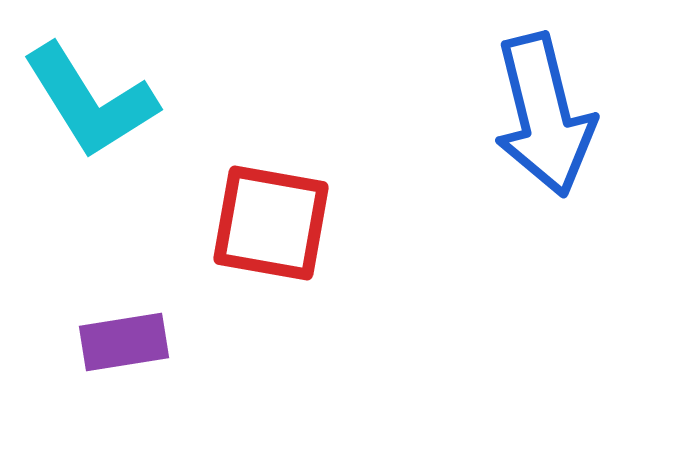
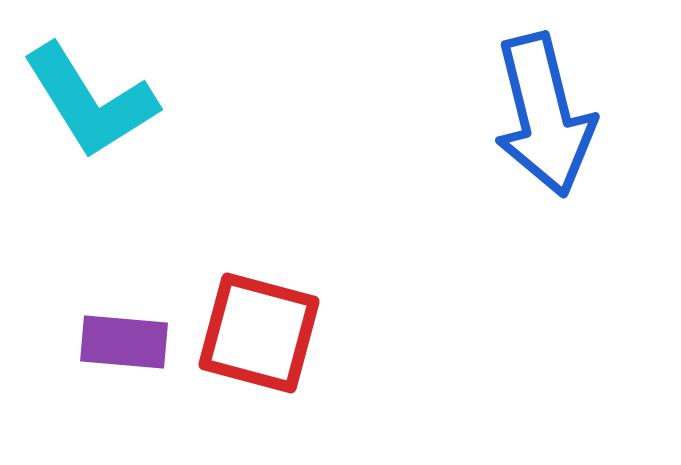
red square: moved 12 px left, 110 px down; rotated 5 degrees clockwise
purple rectangle: rotated 14 degrees clockwise
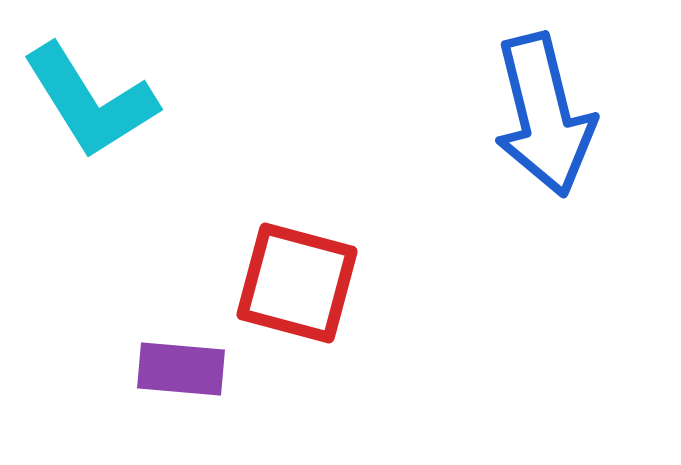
red square: moved 38 px right, 50 px up
purple rectangle: moved 57 px right, 27 px down
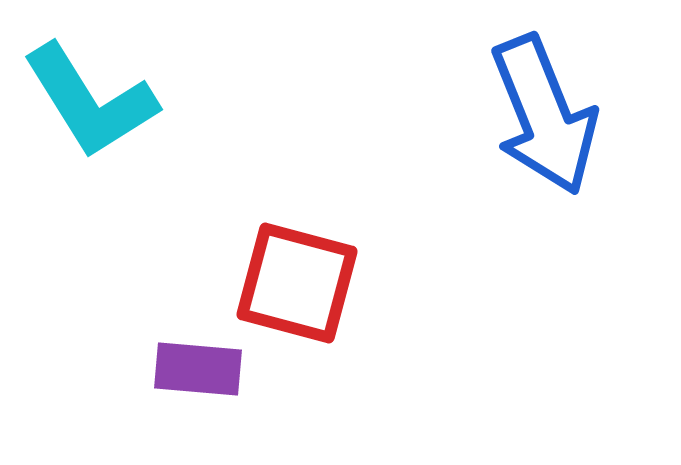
blue arrow: rotated 8 degrees counterclockwise
purple rectangle: moved 17 px right
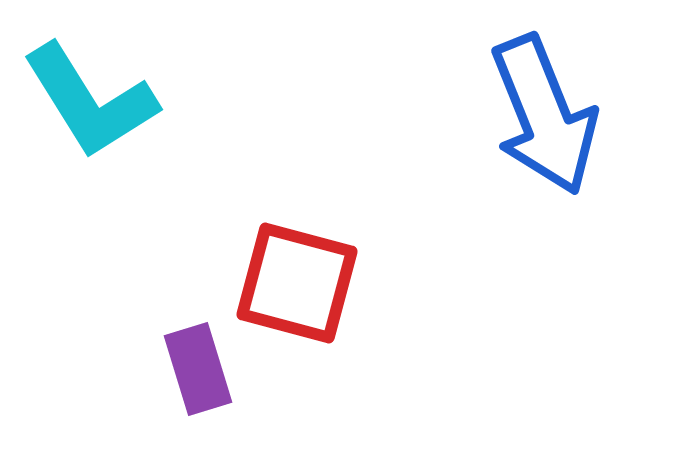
purple rectangle: rotated 68 degrees clockwise
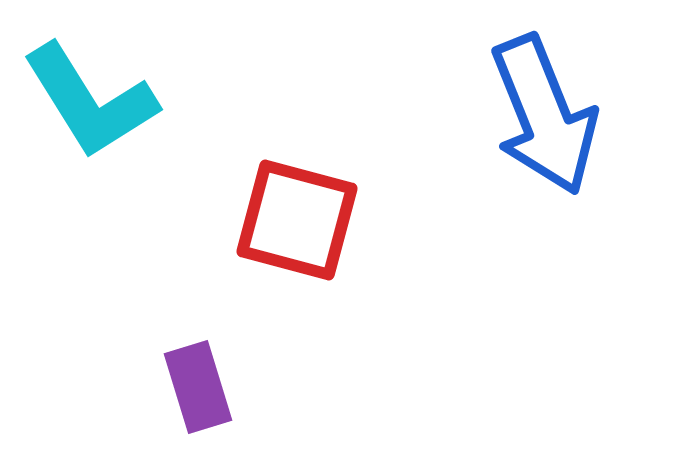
red square: moved 63 px up
purple rectangle: moved 18 px down
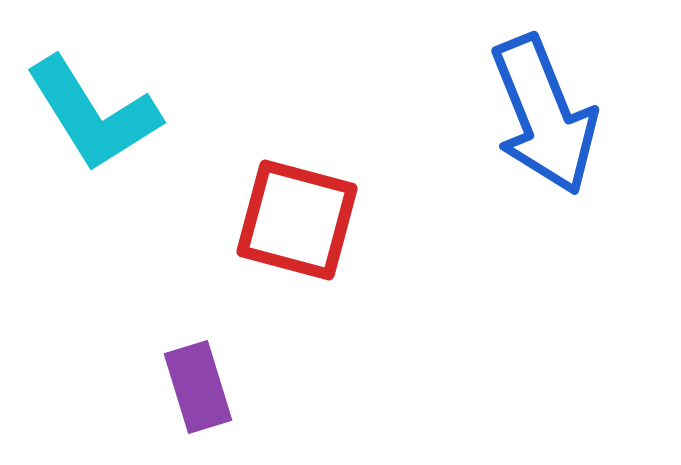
cyan L-shape: moved 3 px right, 13 px down
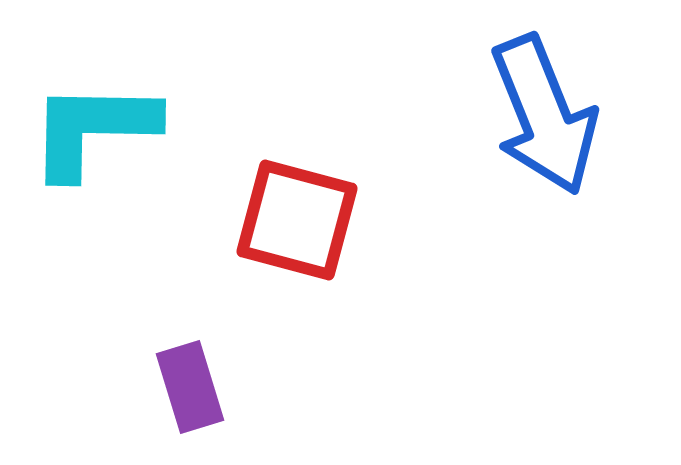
cyan L-shape: moved 15 px down; rotated 123 degrees clockwise
purple rectangle: moved 8 px left
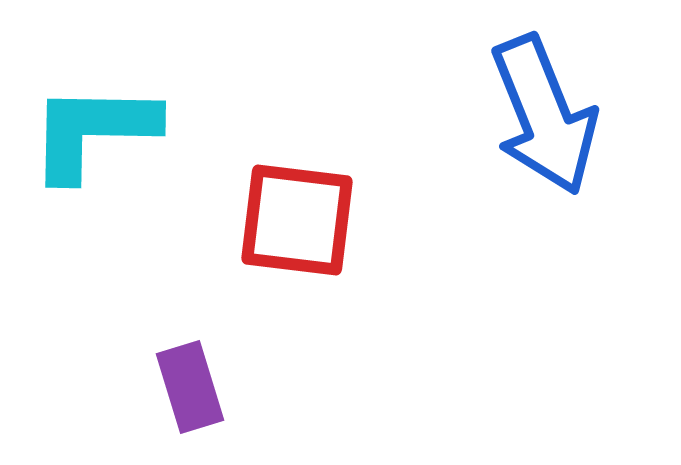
cyan L-shape: moved 2 px down
red square: rotated 8 degrees counterclockwise
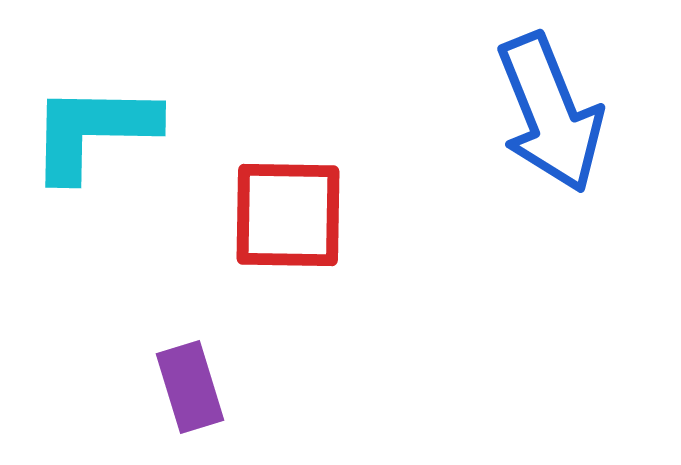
blue arrow: moved 6 px right, 2 px up
red square: moved 9 px left, 5 px up; rotated 6 degrees counterclockwise
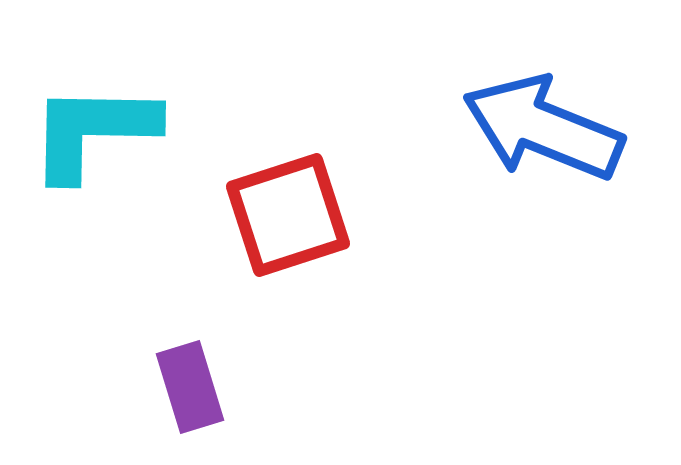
blue arrow: moved 7 px left, 15 px down; rotated 134 degrees clockwise
red square: rotated 19 degrees counterclockwise
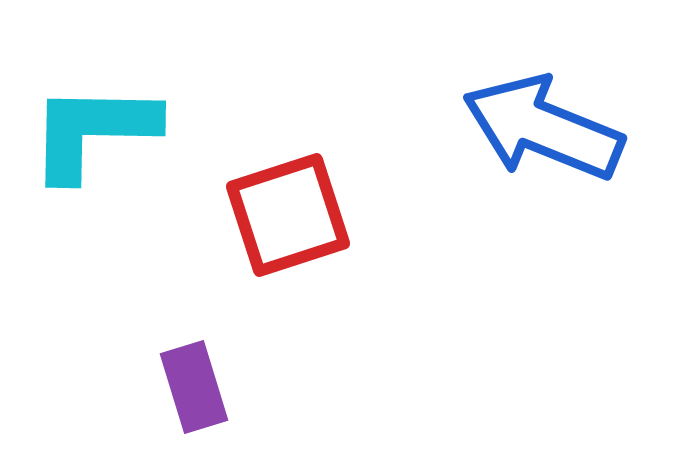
purple rectangle: moved 4 px right
